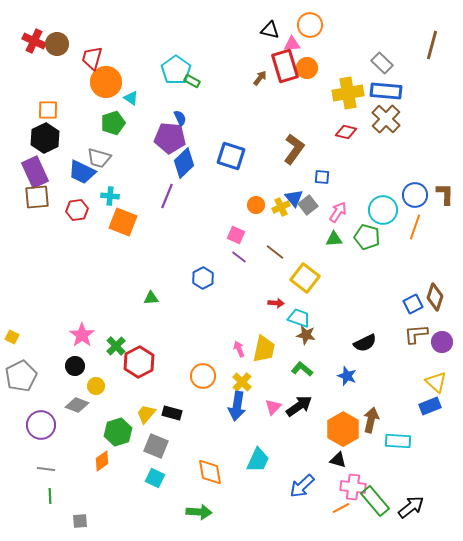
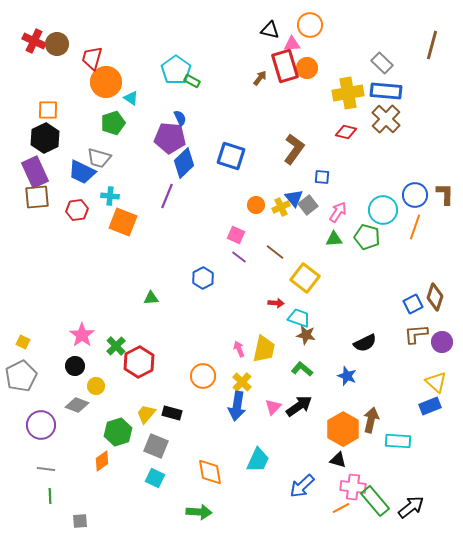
yellow square at (12, 337): moved 11 px right, 5 px down
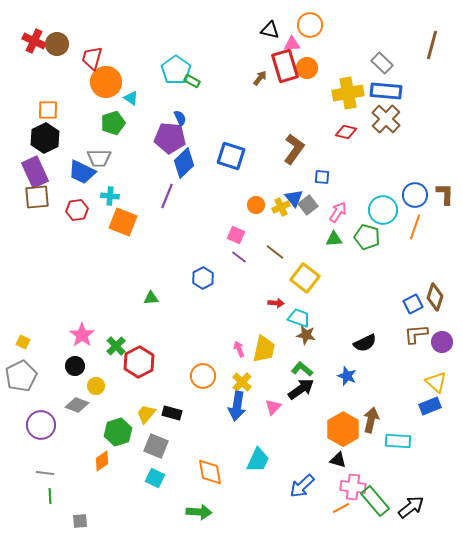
gray trapezoid at (99, 158): rotated 15 degrees counterclockwise
black arrow at (299, 406): moved 2 px right, 17 px up
gray line at (46, 469): moved 1 px left, 4 px down
